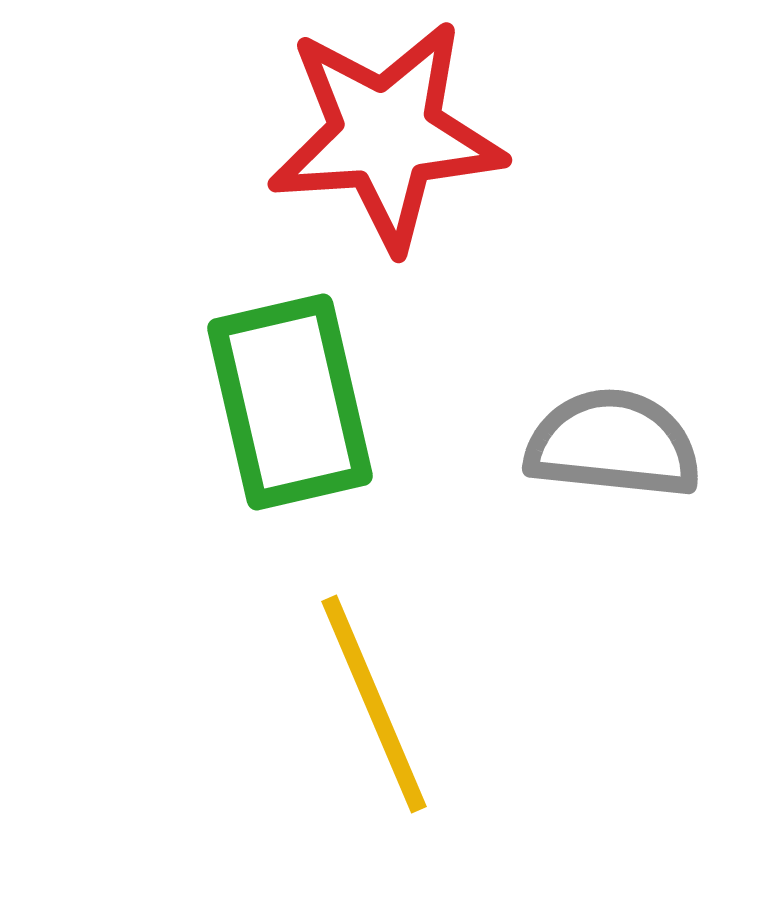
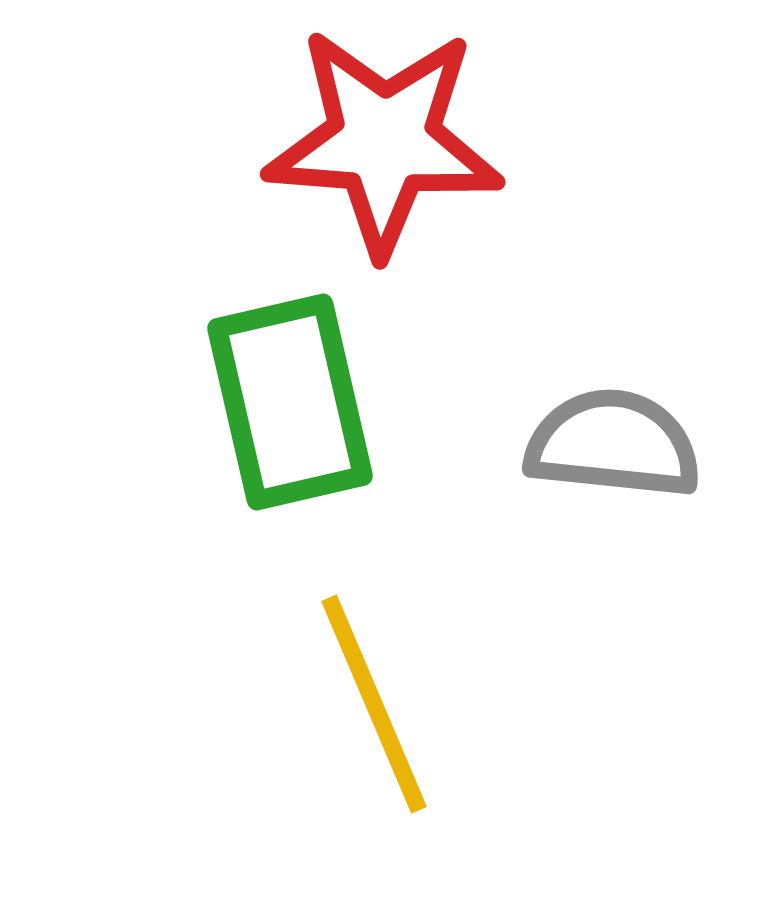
red star: moved 2 px left, 6 px down; rotated 8 degrees clockwise
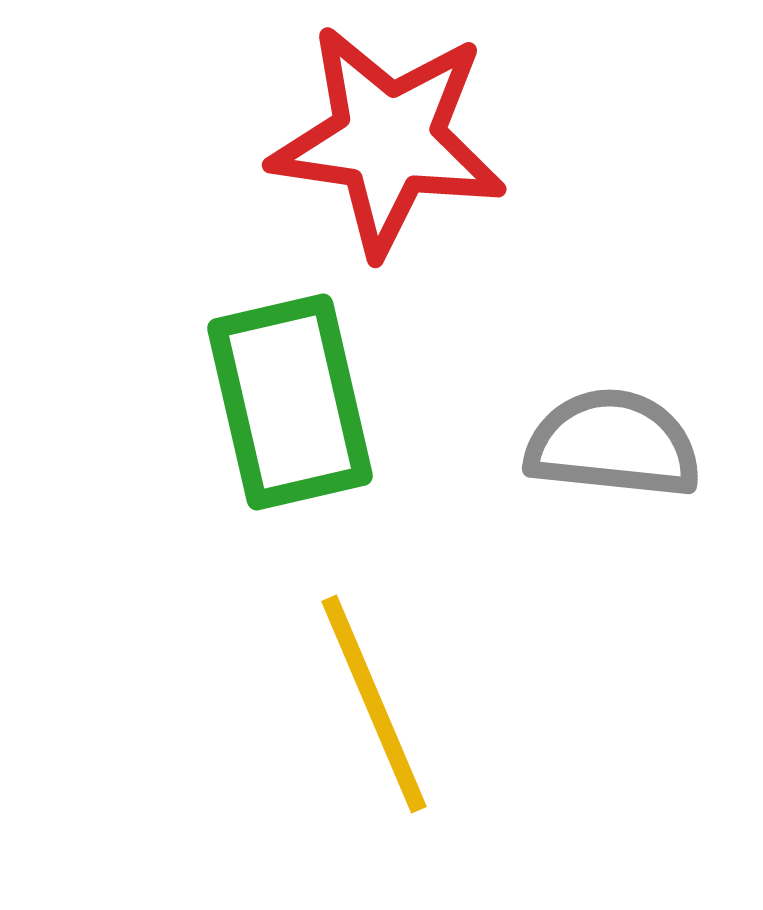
red star: moved 4 px right, 1 px up; rotated 4 degrees clockwise
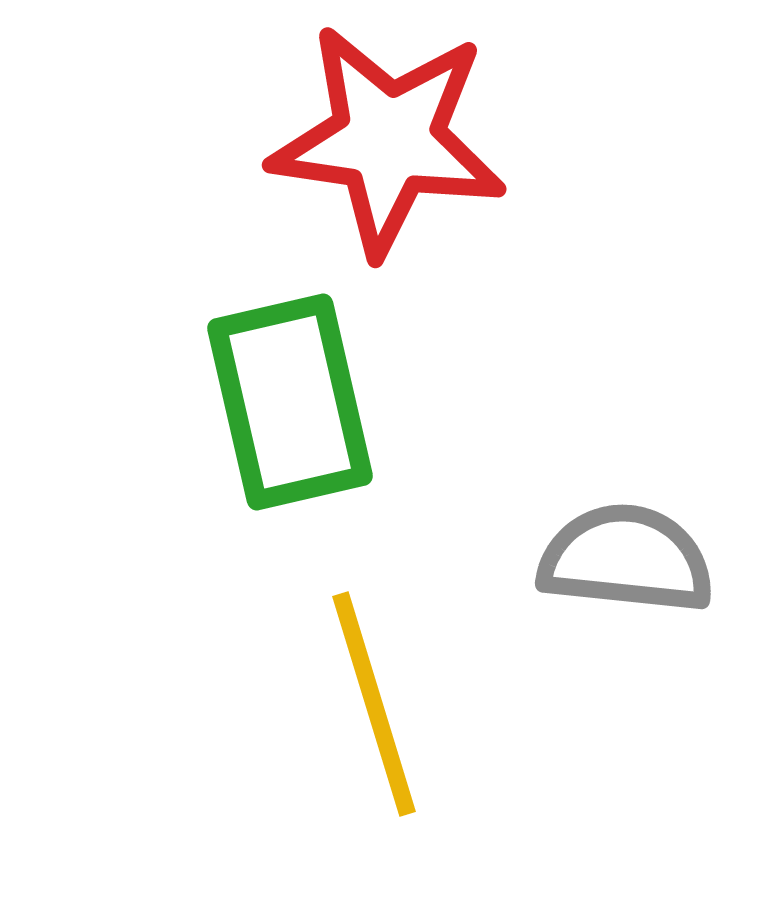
gray semicircle: moved 13 px right, 115 px down
yellow line: rotated 6 degrees clockwise
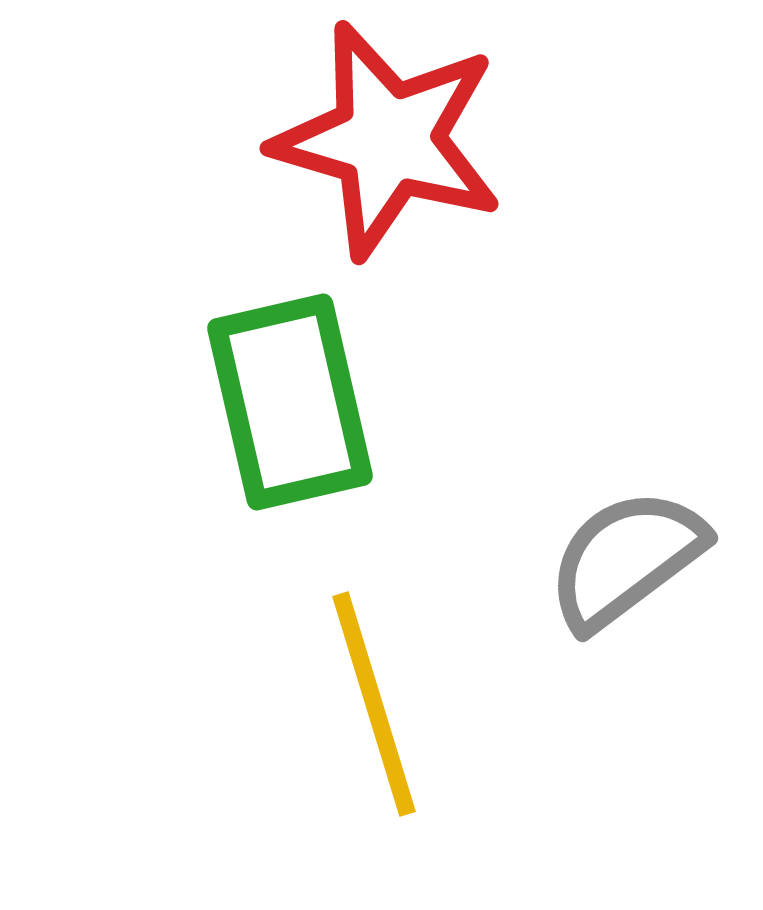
red star: rotated 8 degrees clockwise
gray semicircle: rotated 43 degrees counterclockwise
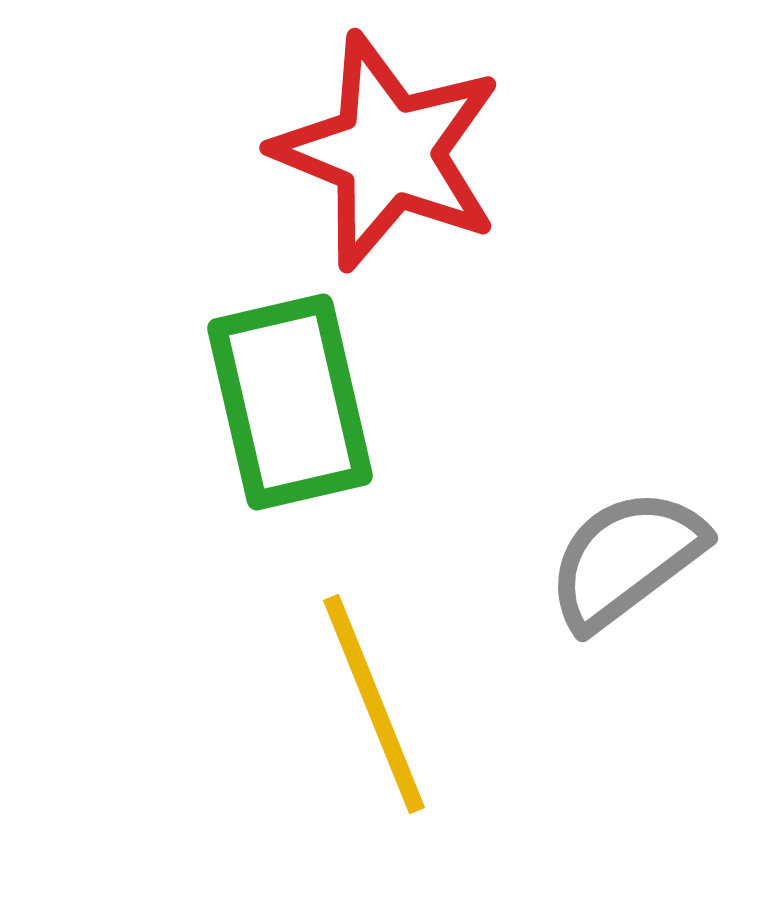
red star: moved 12 px down; rotated 6 degrees clockwise
yellow line: rotated 5 degrees counterclockwise
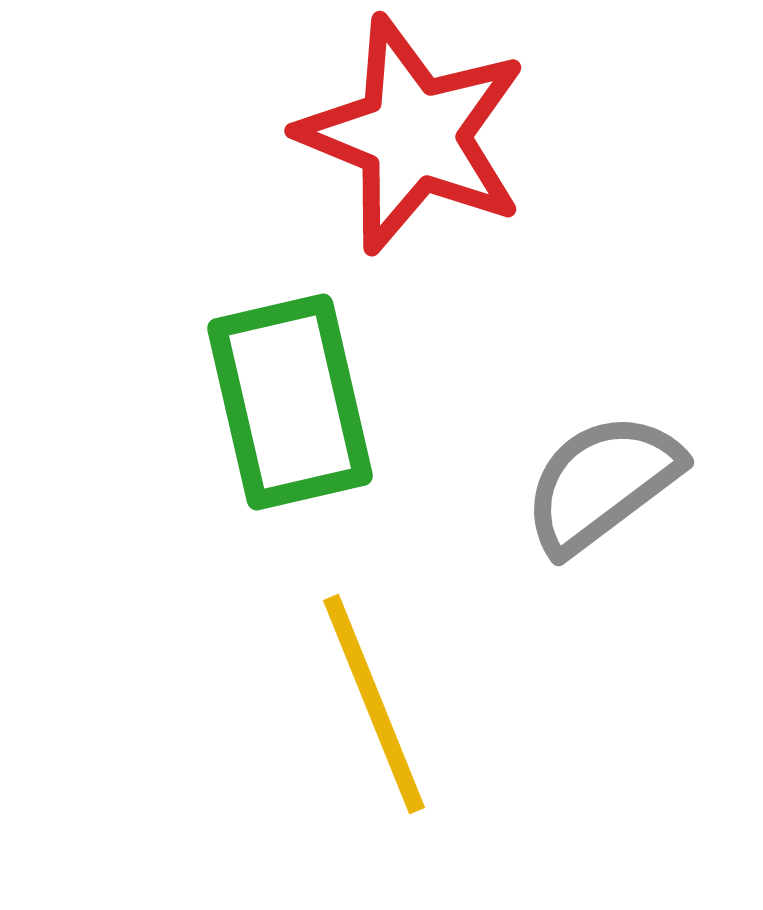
red star: moved 25 px right, 17 px up
gray semicircle: moved 24 px left, 76 px up
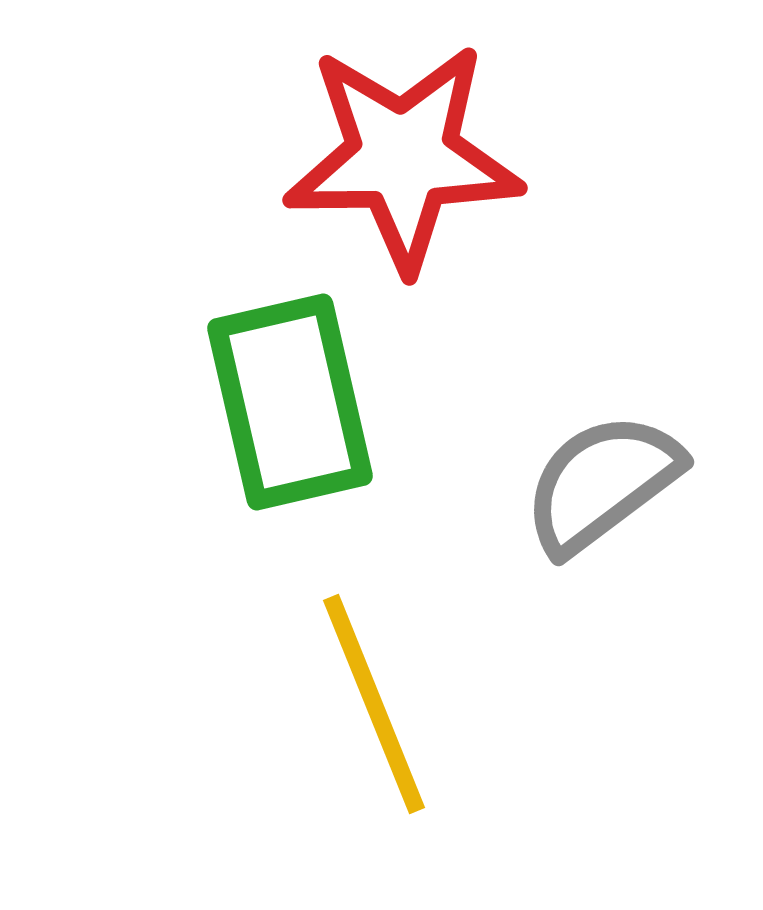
red star: moved 10 px left, 22 px down; rotated 23 degrees counterclockwise
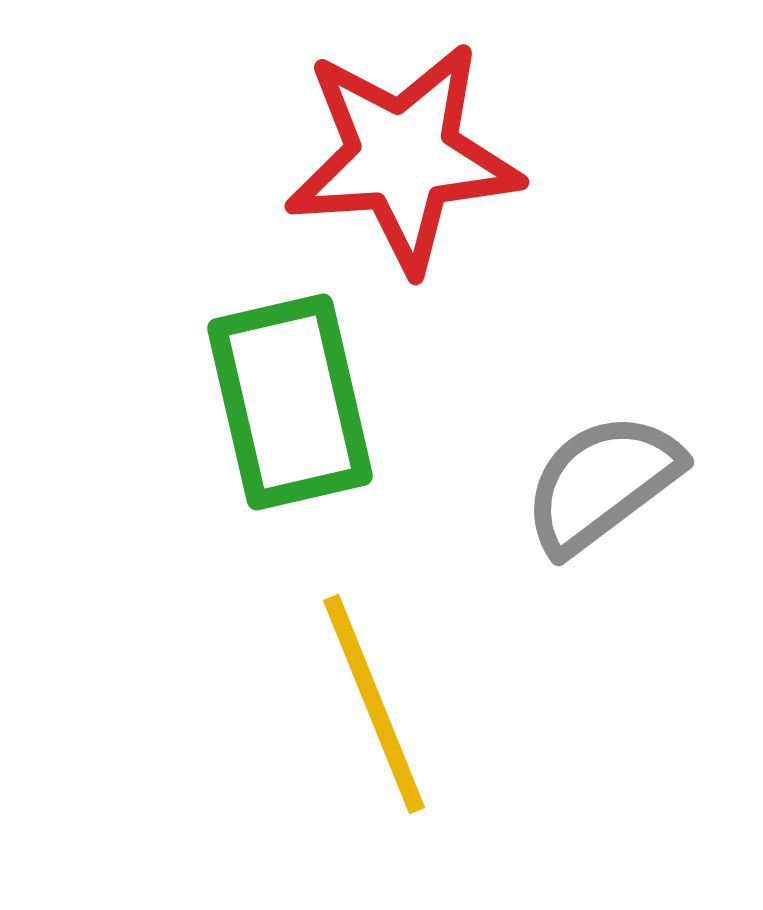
red star: rotated 3 degrees counterclockwise
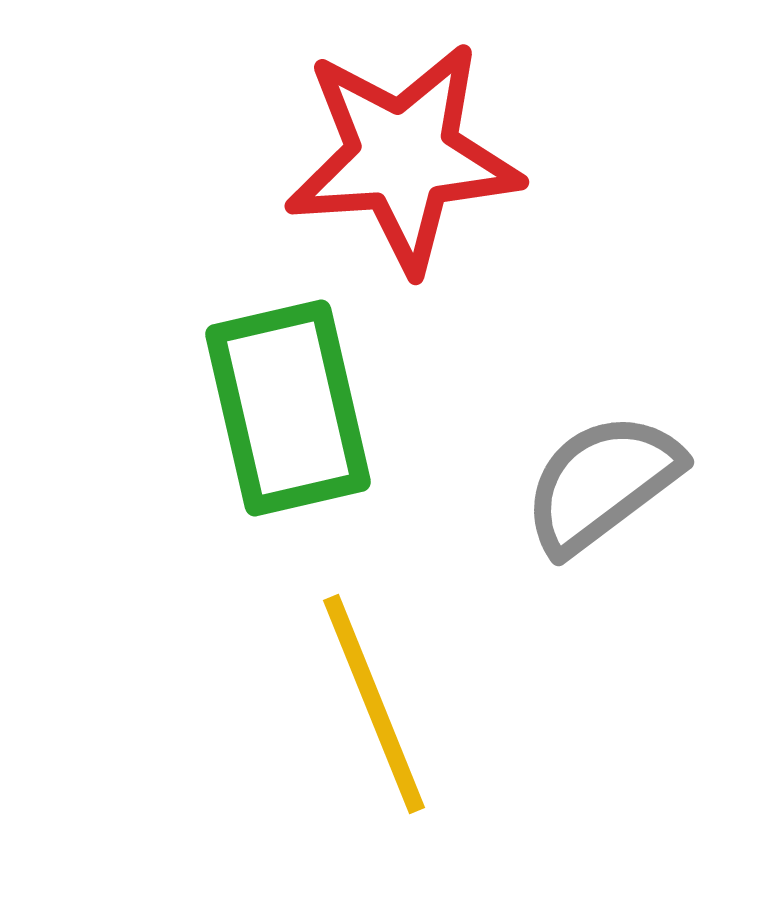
green rectangle: moved 2 px left, 6 px down
